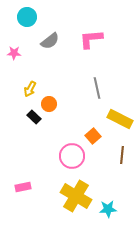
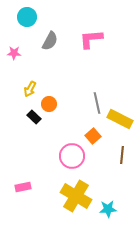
gray semicircle: rotated 24 degrees counterclockwise
gray line: moved 15 px down
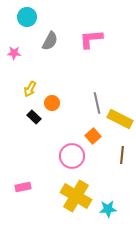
orange circle: moved 3 px right, 1 px up
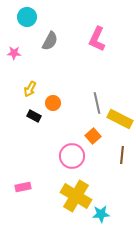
pink L-shape: moved 6 px right; rotated 60 degrees counterclockwise
orange circle: moved 1 px right
black rectangle: moved 1 px up; rotated 16 degrees counterclockwise
cyan star: moved 7 px left, 5 px down
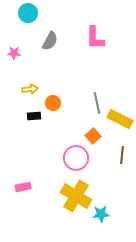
cyan circle: moved 1 px right, 4 px up
pink L-shape: moved 2 px left, 1 px up; rotated 25 degrees counterclockwise
yellow arrow: rotated 126 degrees counterclockwise
black rectangle: rotated 32 degrees counterclockwise
pink circle: moved 4 px right, 2 px down
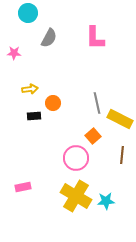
gray semicircle: moved 1 px left, 3 px up
cyan star: moved 5 px right, 13 px up
